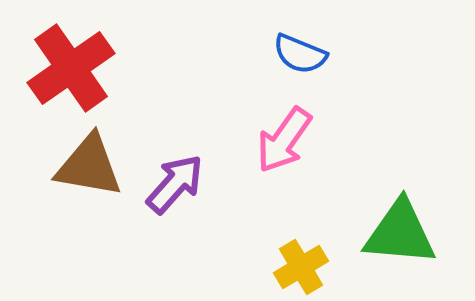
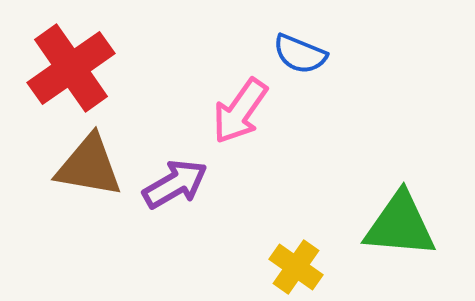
pink arrow: moved 44 px left, 29 px up
purple arrow: rotated 18 degrees clockwise
green triangle: moved 8 px up
yellow cross: moved 5 px left; rotated 24 degrees counterclockwise
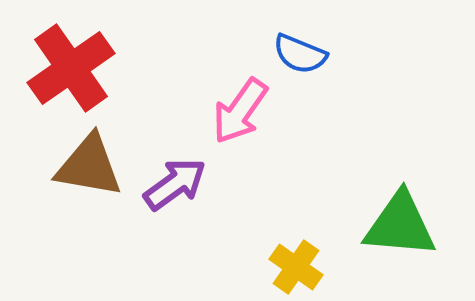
purple arrow: rotated 6 degrees counterclockwise
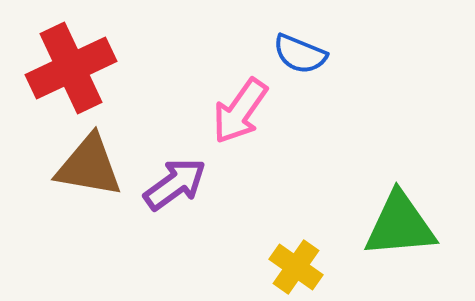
red cross: rotated 10 degrees clockwise
green triangle: rotated 10 degrees counterclockwise
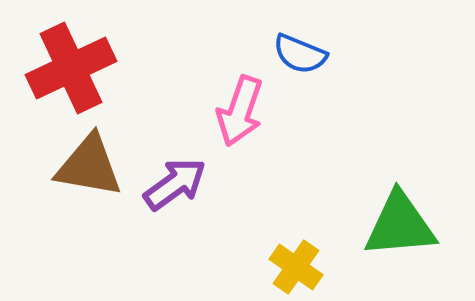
pink arrow: rotated 16 degrees counterclockwise
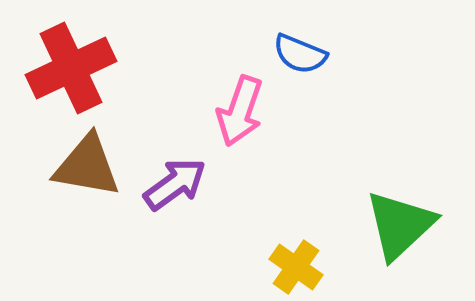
brown triangle: moved 2 px left
green triangle: rotated 38 degrees counterclockwise
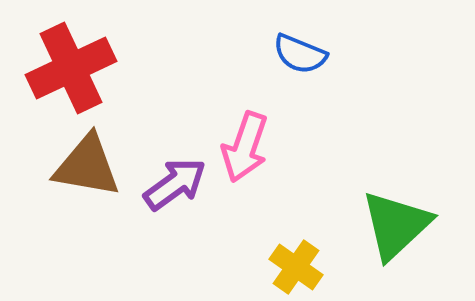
pink arrow: moved 5 px right, 36 px down
green triangle: moved 4 px left
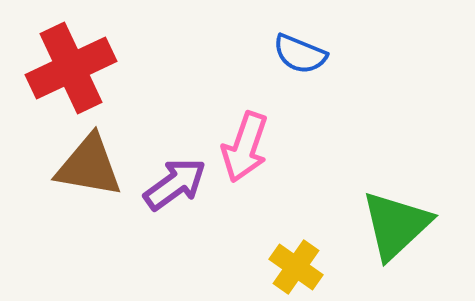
brown triangle: moved 2 px right
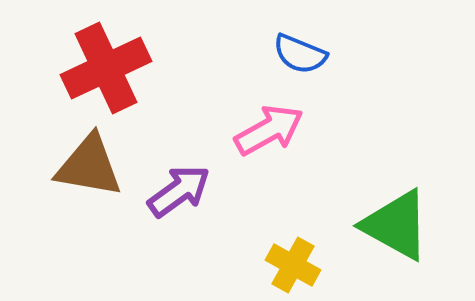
red cross: moved 35 px right
pink arrow: moved 24 px right, 17 px up; rotated 138 degrees counterclockwise
purple arrow: moved 4 px right, 7 px down
green triangle: rotated 48 degrees counterclockwise
yellow cross: moved 3 px left, 2 px up; rotated 6 degrees counterclockwise
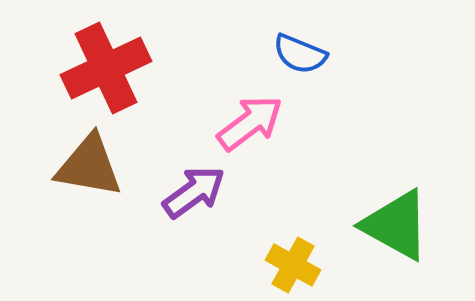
pink arrow: moved 19 px left, 7 px up; rotated 8 degrees counterclockwise
purple arrow: moved 15 px right, 1 px down
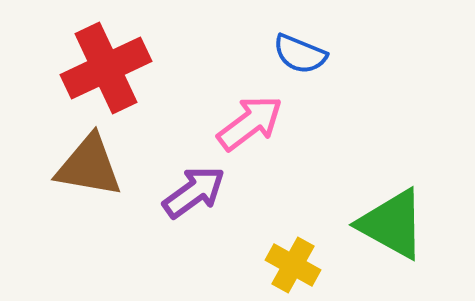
green triangle: moved 4 px left, 1 px up
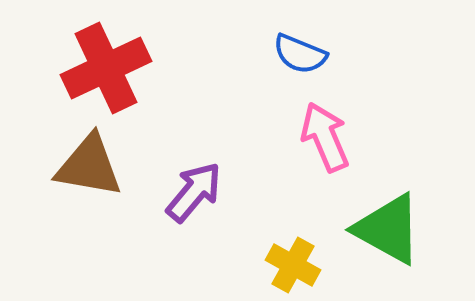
pink arrow: moved 75 px right, 14 px down; rotated 76 degrees counterclockwise
purple arrow: rotated 14 degrees counterclockwise
green triangle: moved 4 px left, 5 px down
